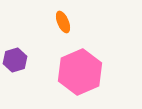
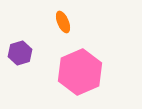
purple hexagon: moved 5 px right, 7 px up
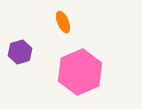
purple hexagon: moved 1 px up
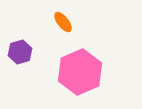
orange ellipse: rotated 15 degrees counterclockwise
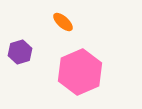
orange ellipse: rotated 10 degrees counterclockwise
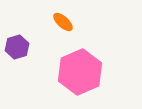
purple hexagon: moved 3 px left, 5 px up
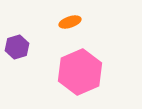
orange ellipse: moved 7 px right; rotated 60 degrees counterclockwise
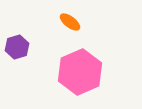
orange ellipse: rotated 55 degrees clockwise
